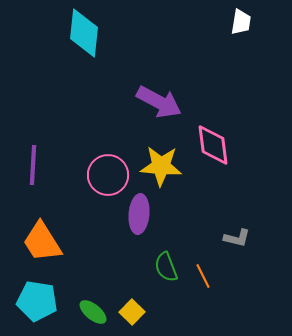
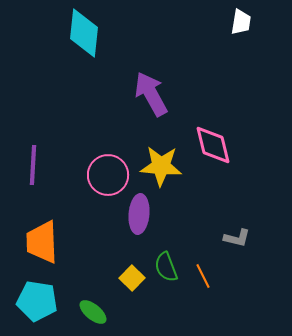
purple arrow: moved 8 px left, 8 px up; rotated 147 degrees counterclockwise
pink diamond: rotated 6 degrees counterclockwise
orange trapezoid: rotated 30 degrees clockwise
yellow square: moved 34 px up
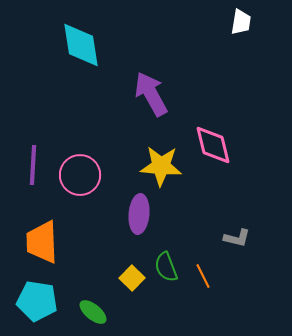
cyan diamond: moved 3 px left, 12 px down; rotated 15 degrees counterclockwise
pink circle: moved 28 px left
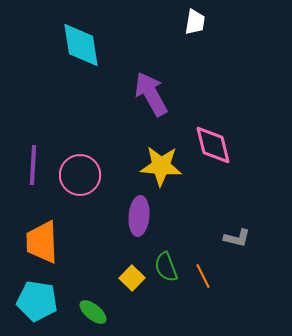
white trapezoid: moved 46 px left
purple ellipse: moved 2 px down
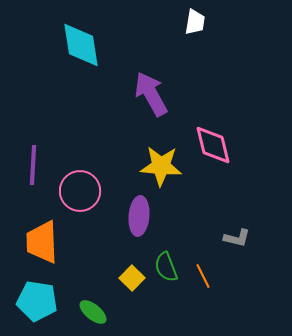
pink circle: moved 16 px down
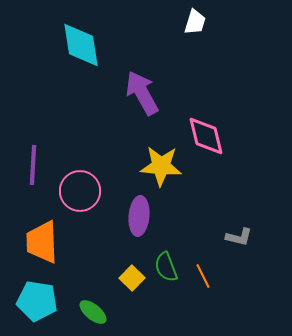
white trapezoid: rotated 8 degrees clockwise
purple arrow: moved 9 px left, 1 px up
pink diamond: moved 7 px left, 9 px up
gray L-shape: moved 2 px right, 1 px up
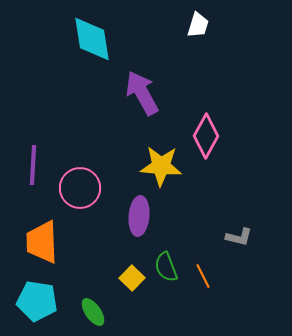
white trapezoid: moved 3 px right, 3 px down
cyan diamond: moved 11 px right, 6 px up
pink diamond: rotated 42 degrees clockwise
pink circle: moved 3 px up
green ellipse: rotated 16 degrees clockwise
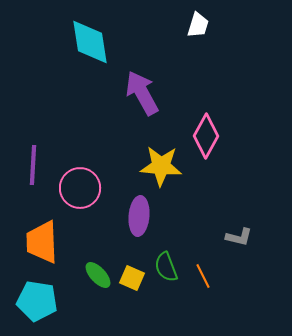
cyan diamond: moved 2 px left, 3 px down
yellow square: rotated 20 degrees counterclockwise
green ellipse: moved 5 px right, 37 px up; rotated 8 degrees counterclockwise
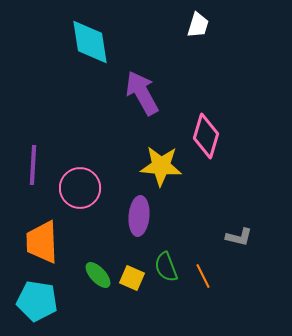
pink diamond: rotated 12 degrees counterclockwise
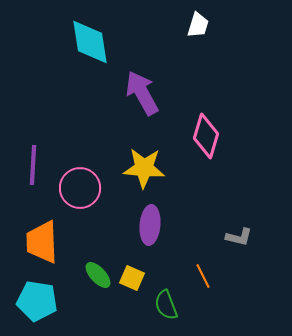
yellow star: moved 17 px left, 2 px down
purple ellipse: moved 11 px right, 9 px down
green semicircle: moved 38 px down
